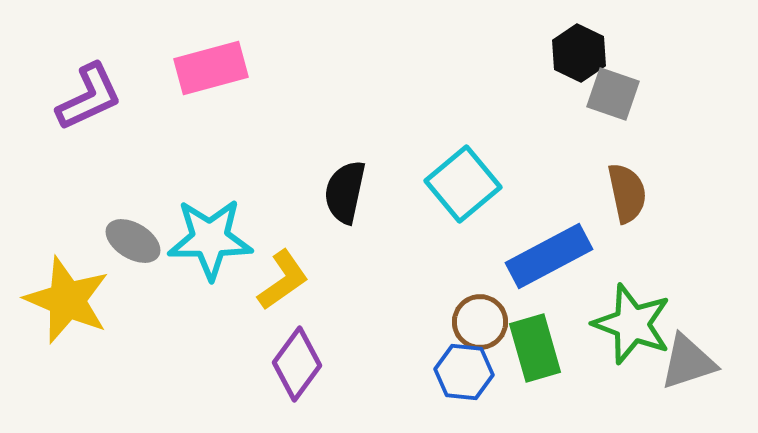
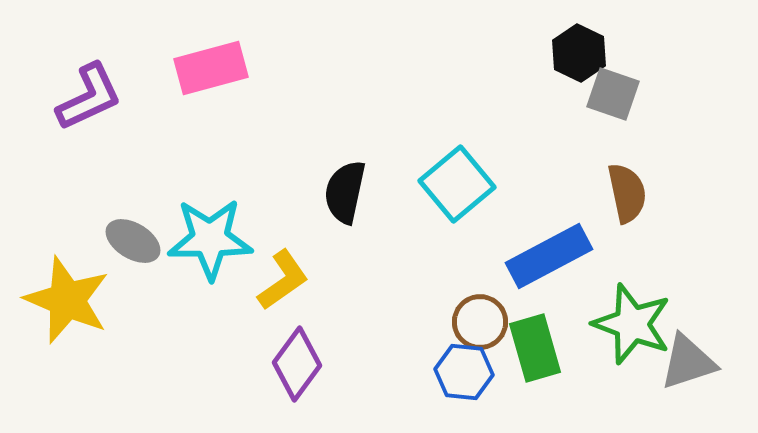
cyan square: moved 6 px left
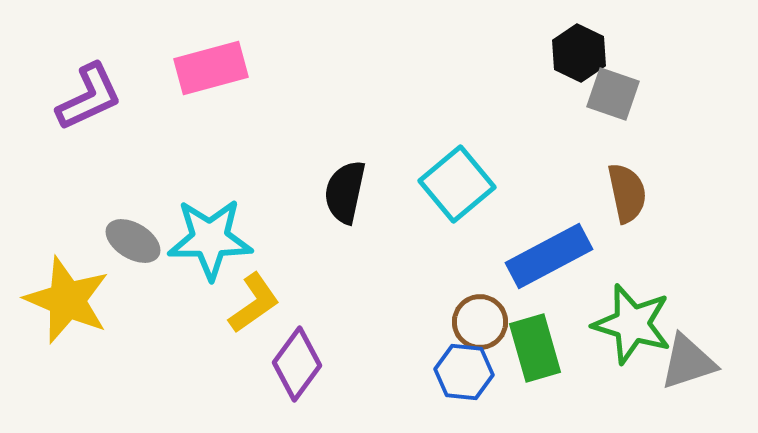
yellow L-shape: moved 29 px left, 23 px down
green star: rotated 4 degrees counterclockwise
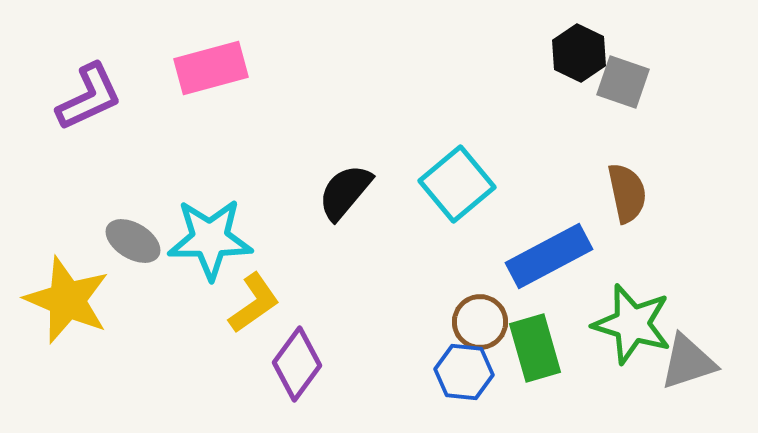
gray square: moved 10 px right, 12 px up
black semicircle: rotated 28 degrees clockwise
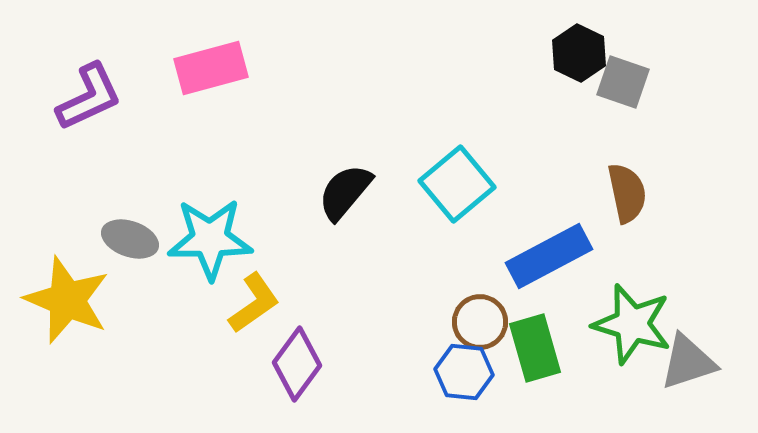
gray ellipse: moved 3 px left, 2 px up; rotated 12 degrees counterclockwise
